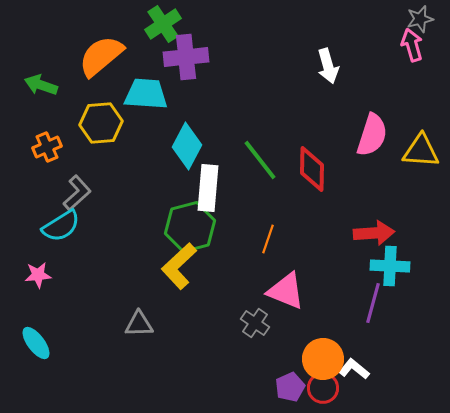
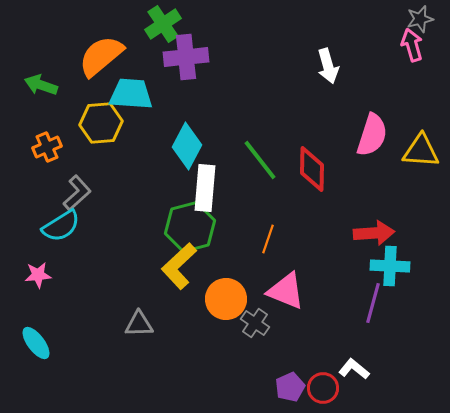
cyan trapezoid: moved 15 px left
white rectangle: moved 3 px left
orange circle: moved 97 px left, 60 px up
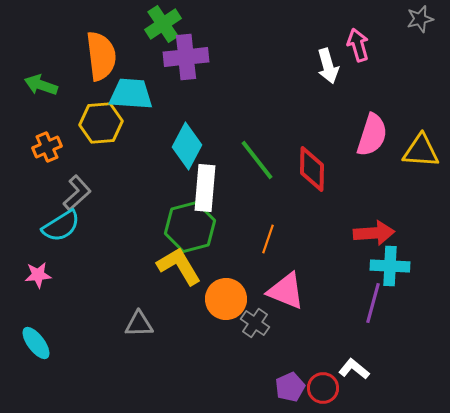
pink arrow: moved 54 px left
orange semicircle: rotated 123 degrees clockwise
green line: moved 3 px left
yellow L-shape: rotated 102 degrees clockwise
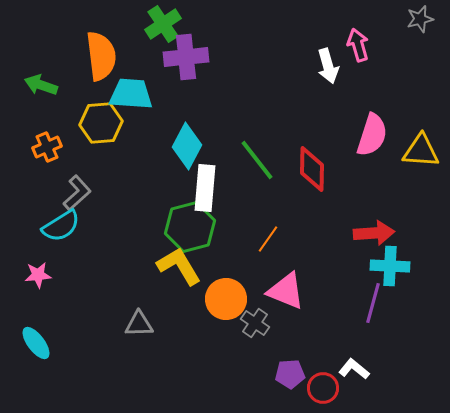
orange line: rotated 16 degrees clockwise
purple pentagon: moved 13 px up; rotated 20 degrees clockwise
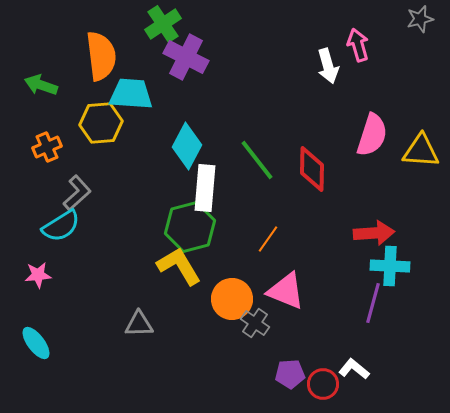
purple cross: rotated 33 degrees clockwise
orange circle: moved 6 px right
red circle: moved 4 px up
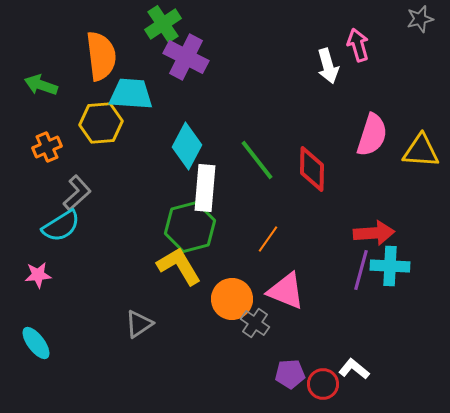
purple line: moved 12 px left, 33 px up
gray triangle: rotated 32 degrees counterclockwise
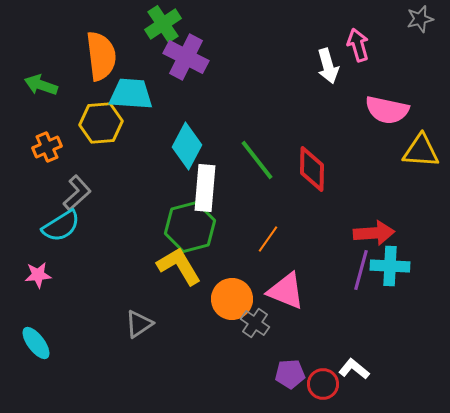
pink semicircle: moved 15 px right, 25 px up; rotated 84 degrees clockwise
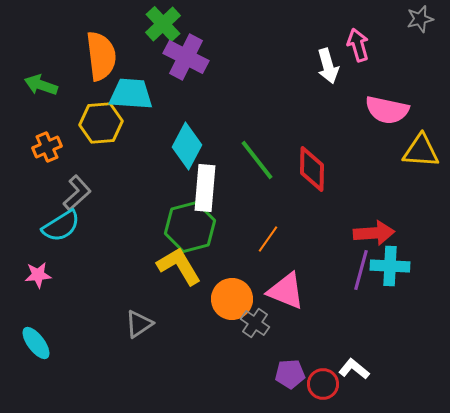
green cross: rotated 9 degrees counterclockwise
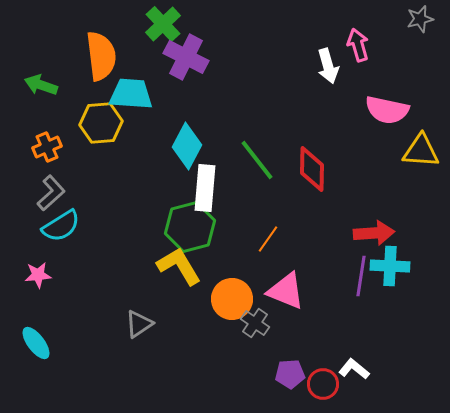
gray L-shape: moved 26 px left
purple line: moved 6 px down; rotated 6 degrees counterclockwise
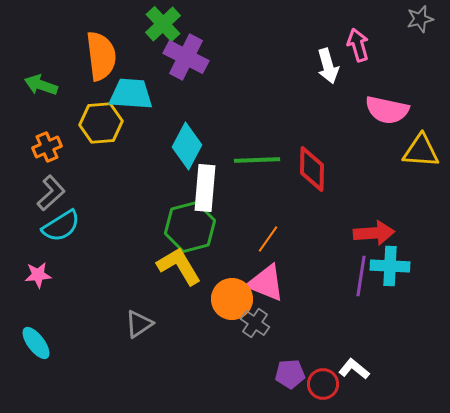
green line: rotated 54 degrees counterclockwise
pink triangle: moved 20 px left, 8 px up
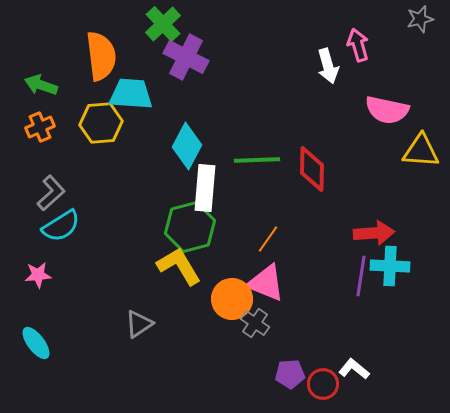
orange cross: moved 7 px left, 20 px up
